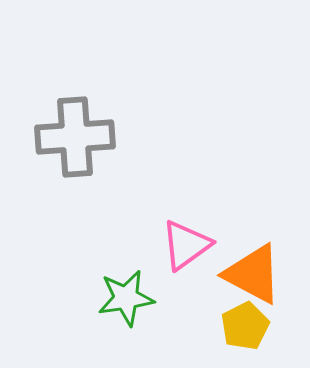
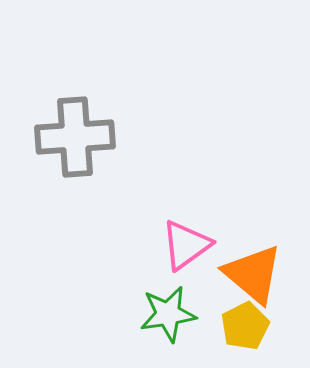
orange triangle: rotated 12 degrees clockwise
green star: moved 42 px right, 16 px down
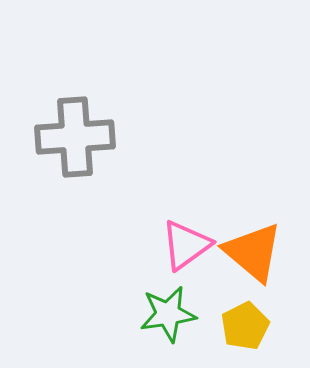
orange triangle: moved 22 px up
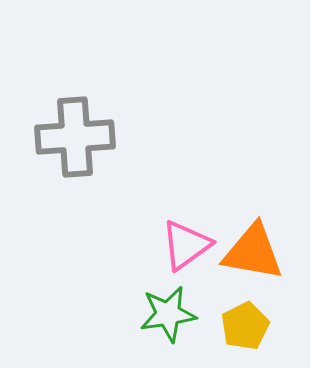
orange triangle: rotated 30 degrees counterclockwise
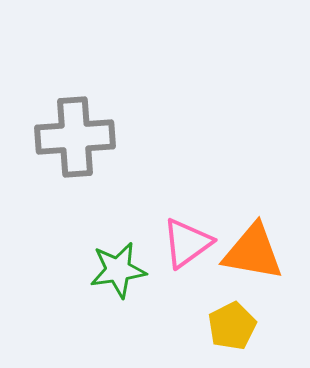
pink triangle: moved 1 px right, 2 px up
green star: moved 50 px left, 44 px up
yellow pentagon: moved 13 px left
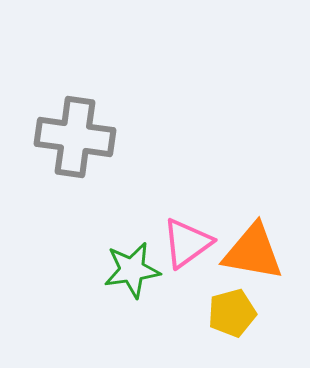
gray cross: rotated 12 degrees clockwise
green star: moved 14 px right
yellow pentagon: moved 13 px up; rotated 12 degrees clockwise
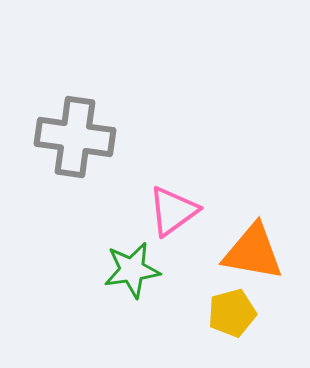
pink triangle: moved 14 px left, 32 px up
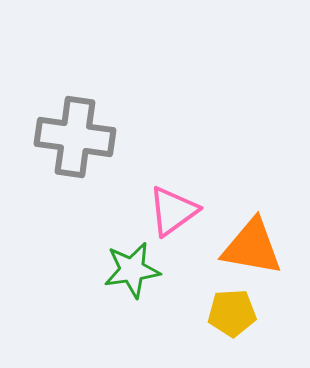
orange triangle: moved 1 px left, 5 px up
yellow pentagon: rotated 12 degrees clockwise
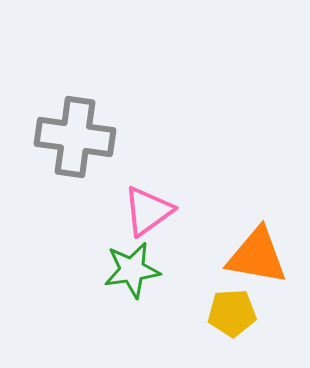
pink triangle: moved 25 px left
orange triangle: moved 5 px right, 9 px down
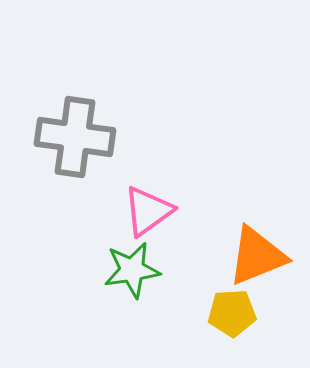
orange triangle: rotated 32 degrees counterclockwise
